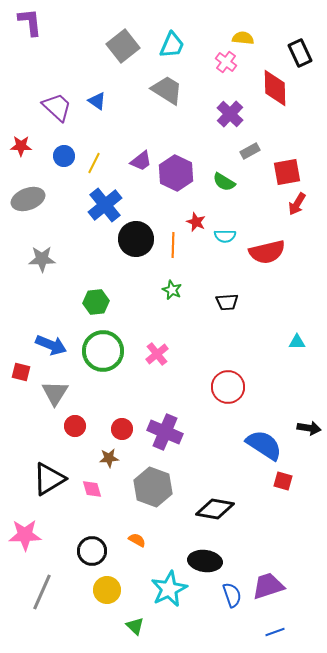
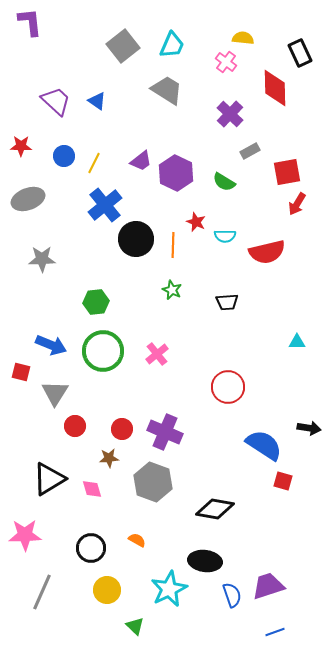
purple trapezoid at (57, 107): moved 1 px left, 6 px up
gray hexagon at (153, 487): moved 5 px up
black circle at (92, 551): moved 1 px left, 3 px up
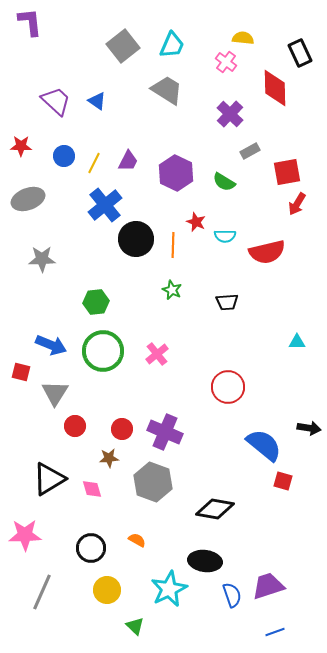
purple trapezoid at (141, 161): moved 13 px left; rotated 25 degrees counterclockwise
blue semicircle at (264, 445): rotated 6 degrees clockwise
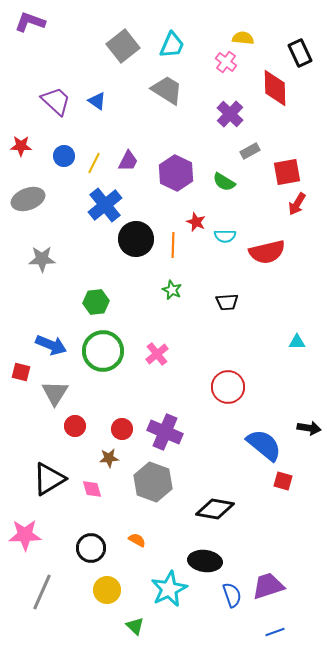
purple L-shape at (30, 22): rotated 64 degrees counterclockwise
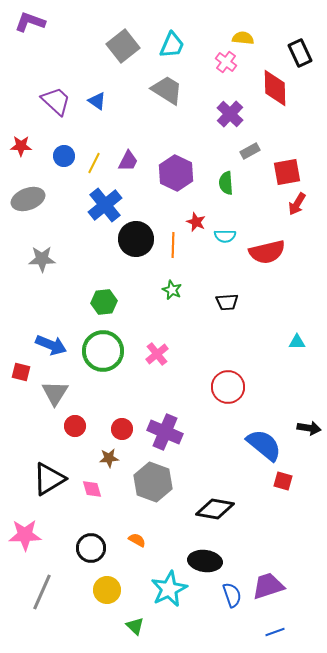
green semicircle at (224, 182): moved 2 px right, 1 px down; rotated 55 degrees clockwise
green hexagon at (96, 302): moved 8 px right
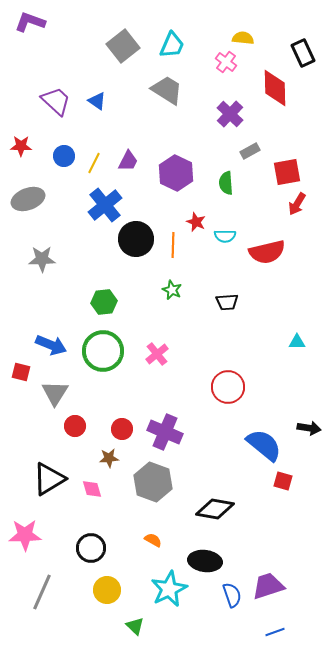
black rectangle at (300, 53): moved 3 px right
orange semicircle at (137, 540): moved 16 px right
